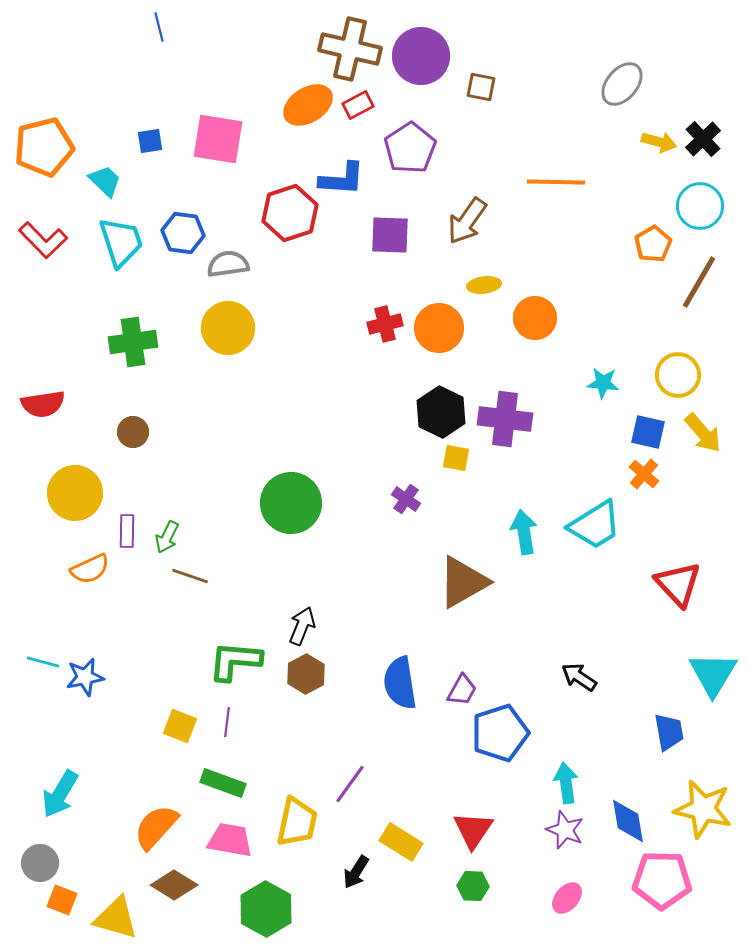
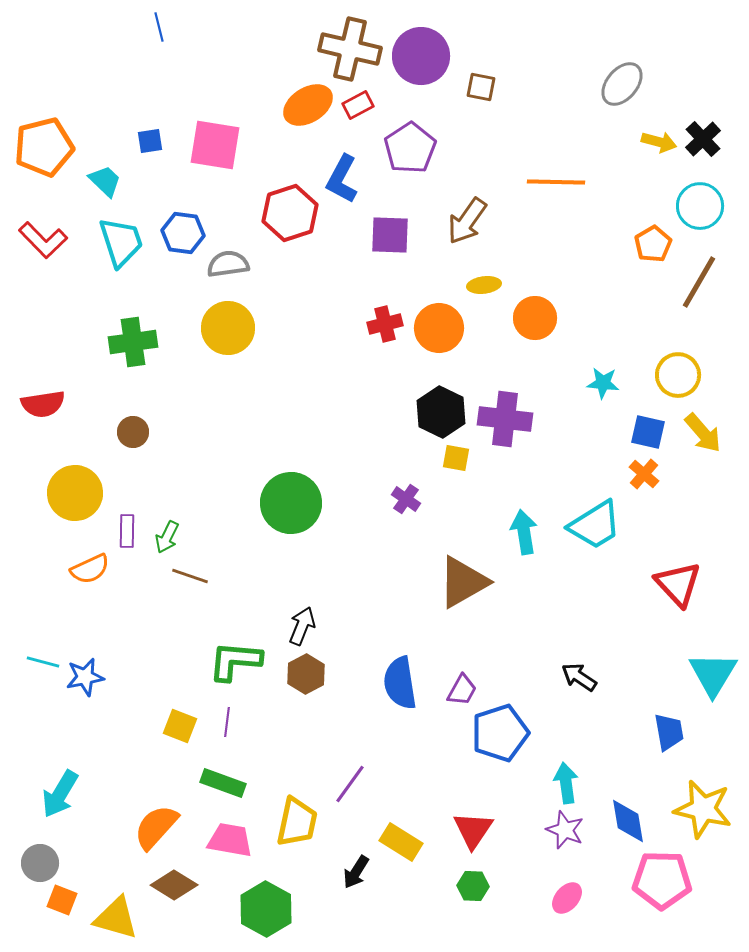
pink square at (218, 139): moved 3 px left, 6 px down
blue L-shape at (342, 179): rotated 114 degrees clockwise
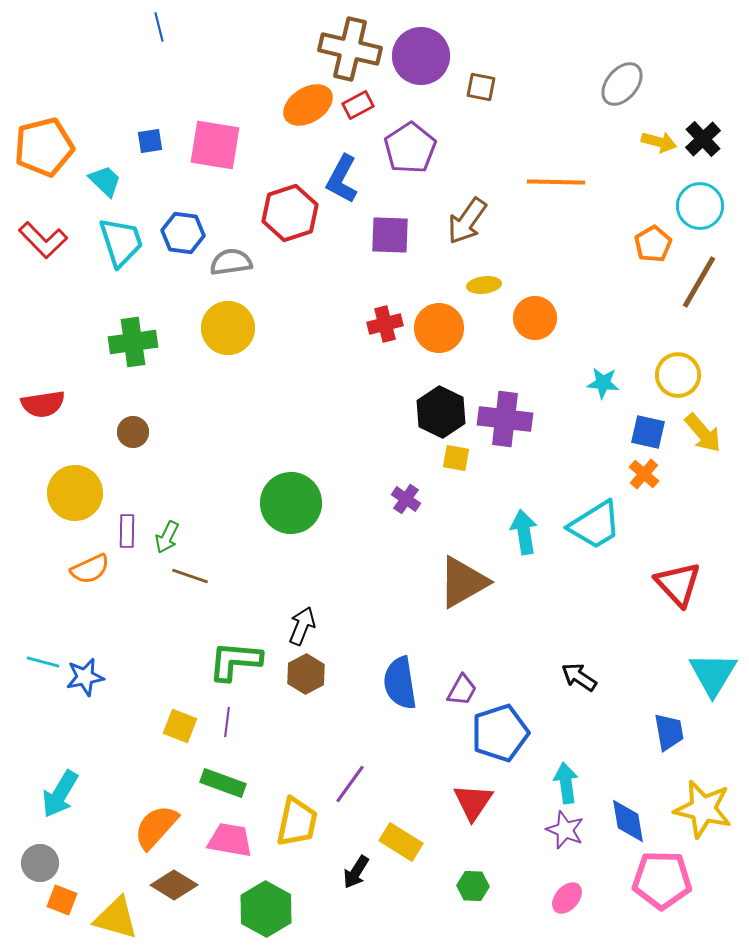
gray semicircle at (228, 264): moved 3 px right, 2 px up
red triangle at (473, 830): moved 28 px up
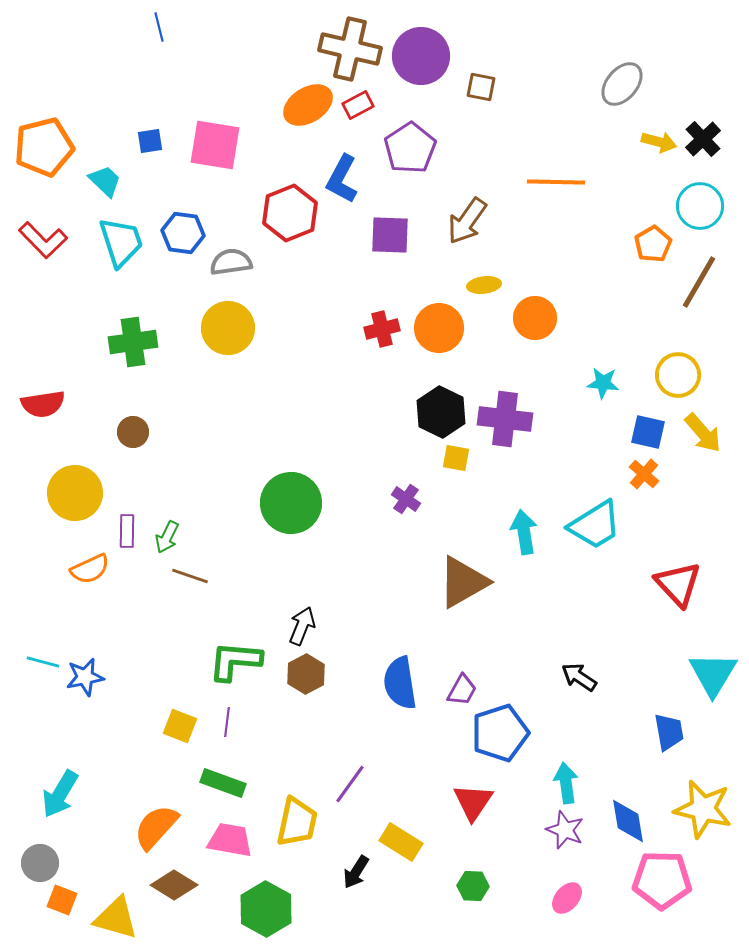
red hexagon at (290, 213): rotated 4 degrees counterclockwise
red cross at (385, 324): moved 3 px left, 5 px down
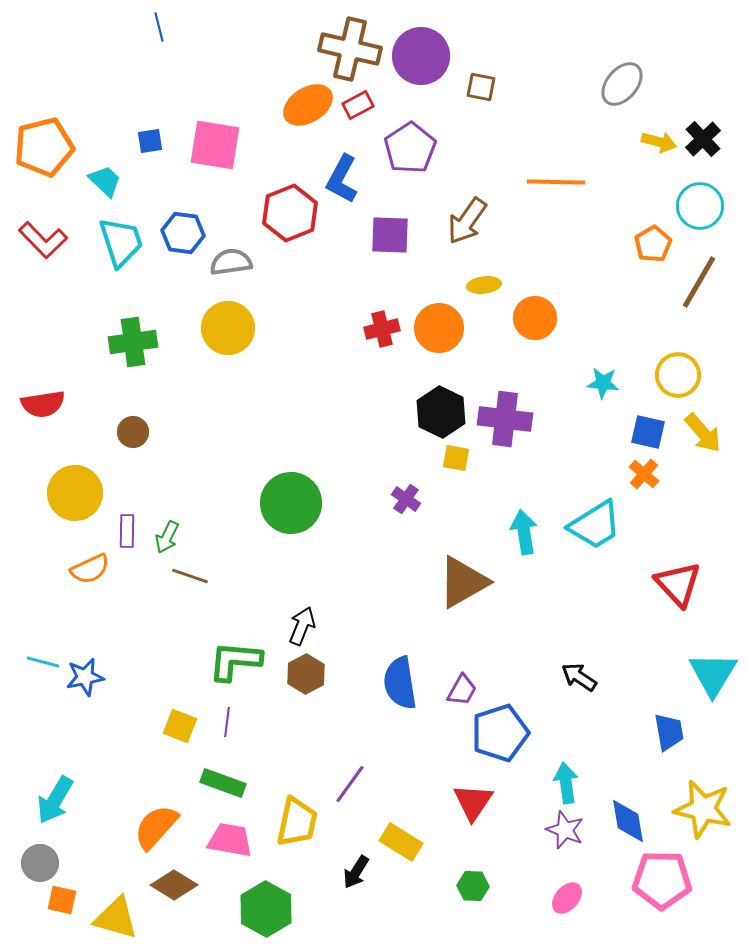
cyan arrow at (60, 794): moved 5 px left, 6 px down
orange square at (62, 900): rotated 8 degrees counterclockwise
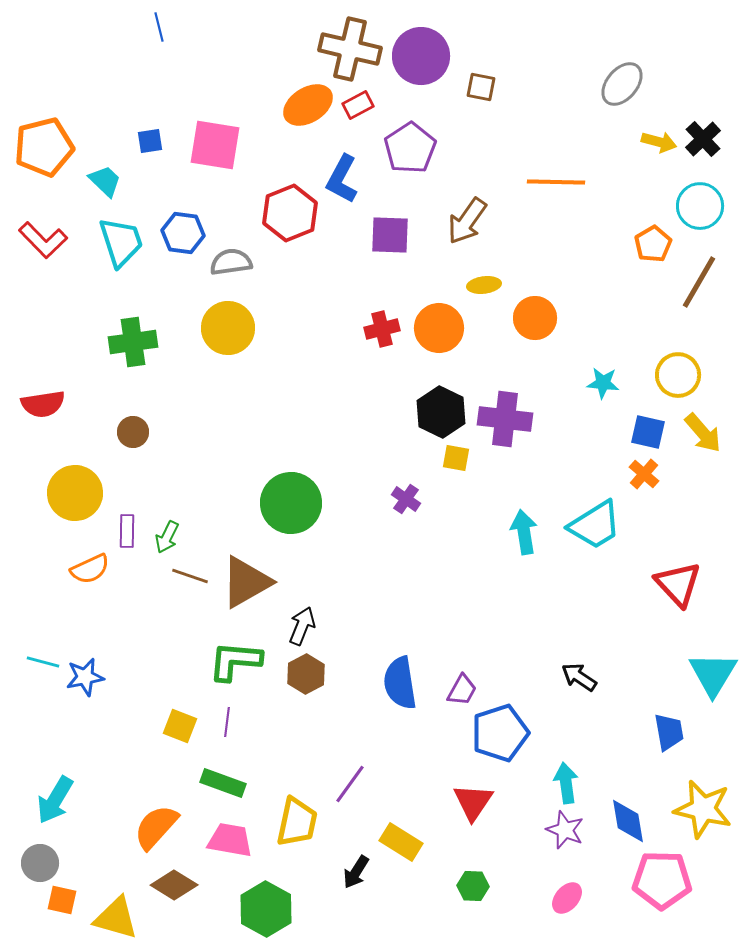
brown triangle at (463, 582): moved 217 px left
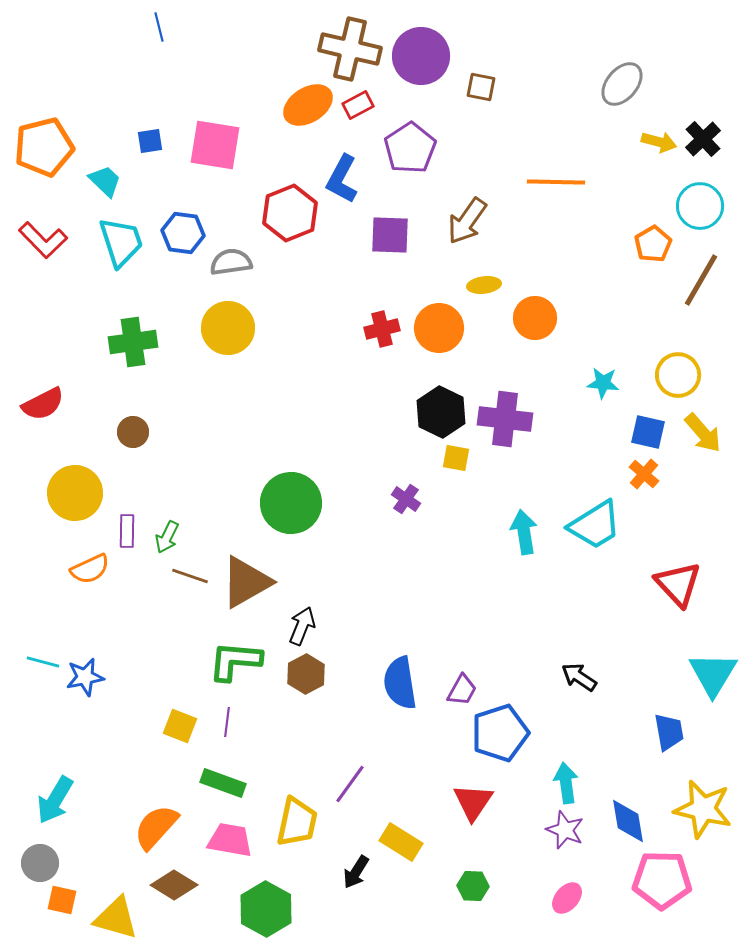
brown line at (699, 282): moved 2 px right, 2 px up
red semicircle at (43, 404): rotated 18 degrees counterclockwise
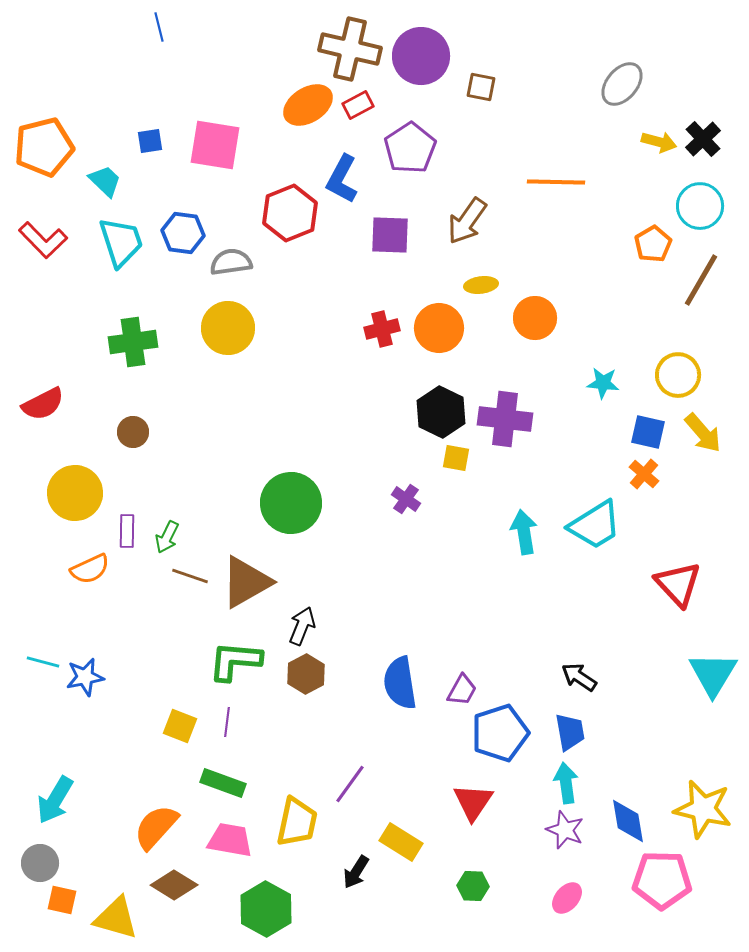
yellow ellipse at (484, 285): moved 3 px left
blue trapezoid at (669, 732): moved 99 px left
